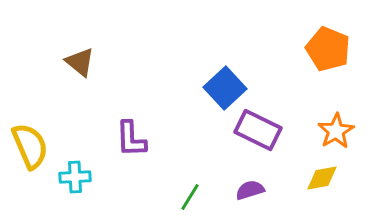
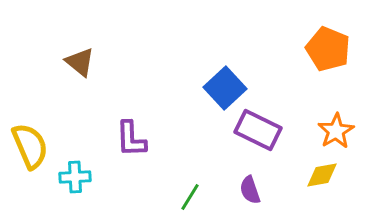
yellow diamond: moved 3 px up
purple semicircle: rotated 92 degrees counterclockwise
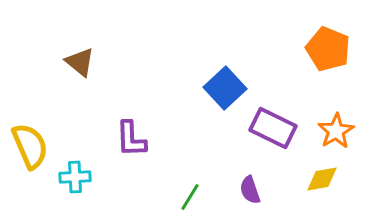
purple rectangle: moved 15 px right, 2 px up
yellow diamond: moved 4 px down
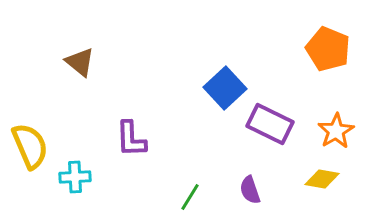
purple rectangle: moved 3 px left, 4 px up
yellow diamond: rotated 20 degrees clockwise
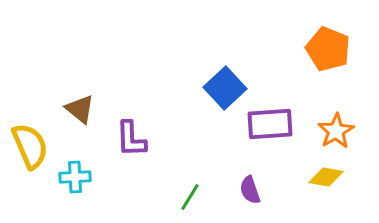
brown triangle: moved 47 px down
purple rectangle: rotated 30 degrees counterclockwise
yellow diamond: moved 4 px right, 2 px up
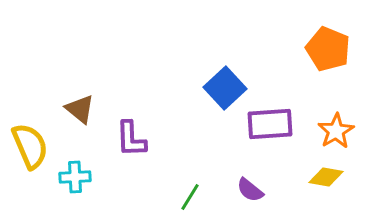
purple semicircle: rotated 32 degrees counterclockwise
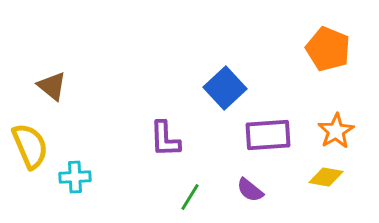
brown triangle: moved 28 px left, 23 px up
purple rectangle: moved 2 px left, 11 px down
purple L-shape: moved 34 px right
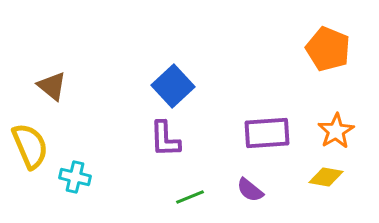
blue square: moved 52 px left, 2 px up
purple rectangle: moved 1 px left, 2 px up
cyan cross: rotated 16 degrees clockwise
green line: rotated 36 degrees clockwise
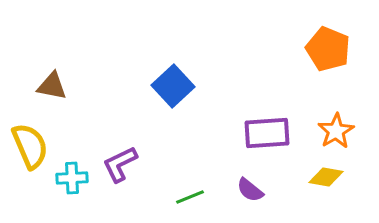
brown triangle: rotated 28 degrees counterclockwise
purple L-shape: moved 45 px left, 25 px down; rotated 66 degrees clockwise
cyan cross: moved 3 px left, 1 px down; rotated 16 degrees counterclockwise
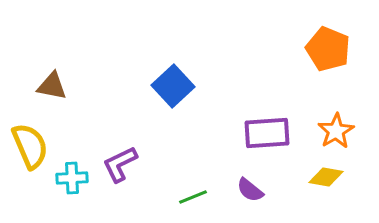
green line: moved 3 px right
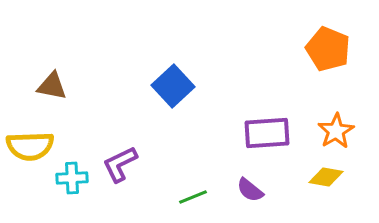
yellow semicircle: rotated 111 degrees clockwise
